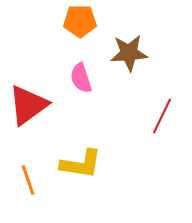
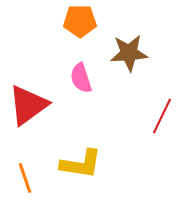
orange line: moved 3 px left, 2 px up
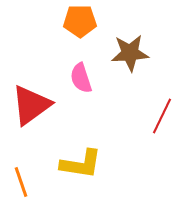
brown star: moved 1 px right
red triangle: moved 3 px right
orange line: moved 4 px left, 4 px down
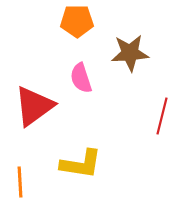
orange pentagon: moved 3 px left
red triangle: moved 3 px right, 1 px down
red line: rotated 12 degrees counterclockwise
orange line: moved 1 px left; rotated 16 degrees clockwise
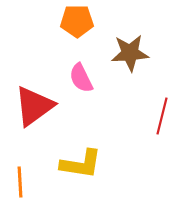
pink semicircle: rotated 8 degrees counterclockwise
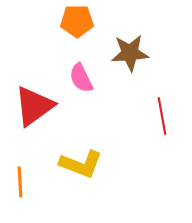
red line: rotated 24 degrees counterclockwise
yellow L-shape: rotated 12 degrees clockwise
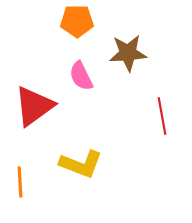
brown star: moved 2 px left
pink semicircle: moved 2 px up
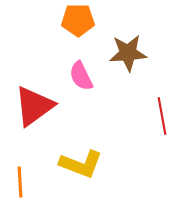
orange pentagon: moved 1 px right, 1 px up
